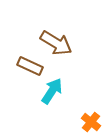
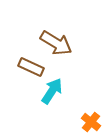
brown rectangle: moved 1 px right, 1 px down
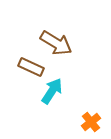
orange cross: rotated 12 degrees clockwise
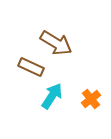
cyan arrow: moved 5 px down
orange cross: moved 23 px up
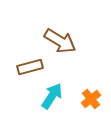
brown arrow: moved 4 px right, 2 px up
brown rectangle: moved 1 px left; rotated 40 degrees counterclockwise
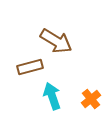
brown arrow: moved 4 px left
cyan arrow: rotated 52 degrees counterclockwise
